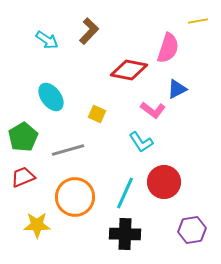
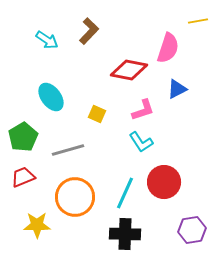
pink L-shape: moved 10 px left; rotated 55 degrees counterclockwise
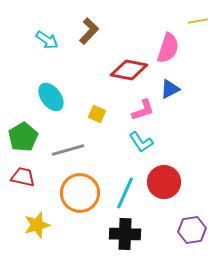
blue triangle: moved 7 px left
red trapezoid: rotated 35 degrees clockwise
orange circle: moved 5 px right, 4 px up
yellow star: rotated 16 degrees counterclockwise
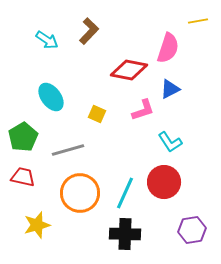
cyan L-shape: moved 29 px right
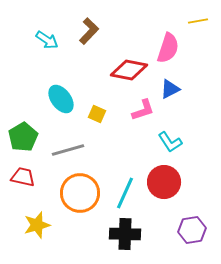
cyan ellipse: moved 10 px right, 2 px down
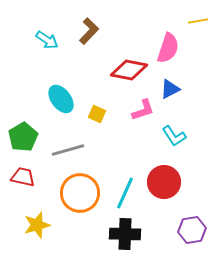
cyan L-shape: moved 4 px right, 6 px up
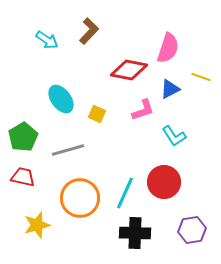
yellow line: moved 3 px right, 56 px down; rotated 30 degrees clockwise
orange circle: moved 5 px down
black cross: moved 10 px right, 1 px up
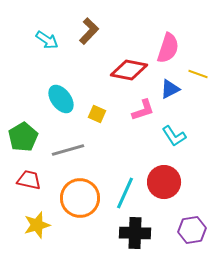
yellow line: moved 3 px left, 3 px up
red trapezoid: moved 6 px right, 3 px down
